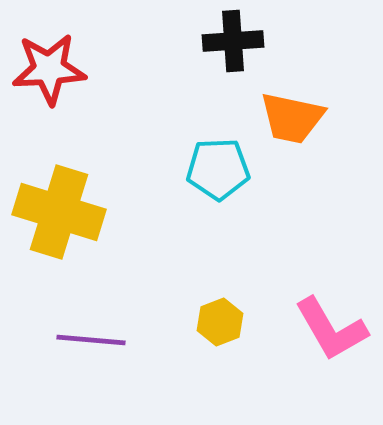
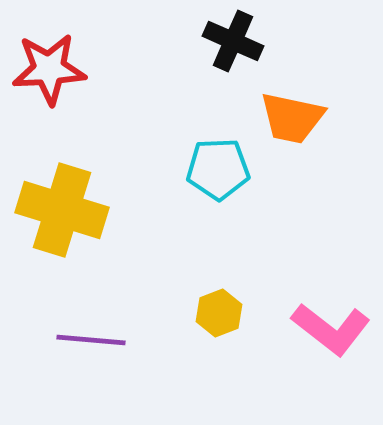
black cross: rotated 28 degrees clockwise
yellow cross: moved 3 px right, 2 px up
yellow hexagon: moved 1 px left, 9 px up
pink L-shape: rotated 22 degrees counterclockwise
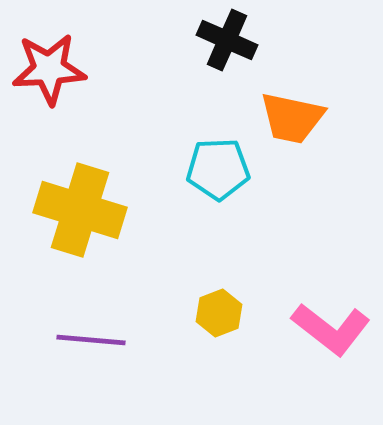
black cross: moved 6 px left, 1 px up
yellow cross: moved 18 px right
